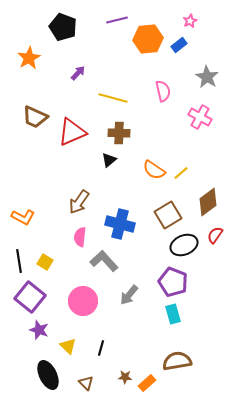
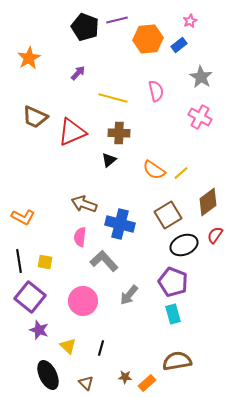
black pentagon at (63, 27): moved 22 px right
gray star at (207, 77): moved 6 px left
pink semicircle at (163, 91): moved 7 px left
brown arrow at (79, 202): moved 5 px right, 2 px down; rotated 75 degrees clockwise
yellow square at (45, 262): rotated 21 degrees counterclockwise
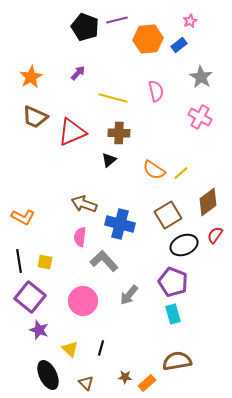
orange star at (29, 58): moved 2 px right, 19 px down
yellow triangle at (68, 346): moved 2 px right, 3 px down
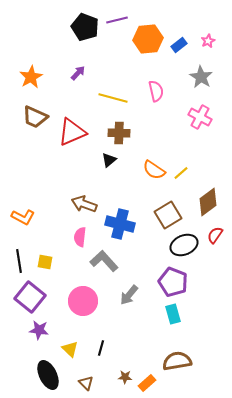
pink star at (190, 21): moved 18 px right, 20 px down
purple star at (39, 330): rotated 12 degrees counterclockwise
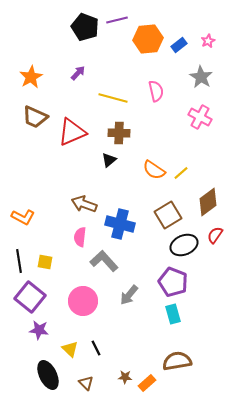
black line at (101, 348): moved 5 px left; rotated 42 degrees counterclockwise
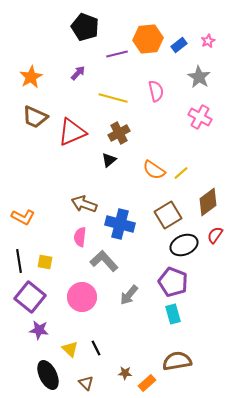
purple line at (117, 20): moved 34 px down
gray star at (201, 77): moved 2 px left
brown cross at (119, 133): rotated 30 degrees counterclockwise
pink circle at (83, 301): moved 1 px left, 4 px up
brown star at (125, 377): moved 4 px up
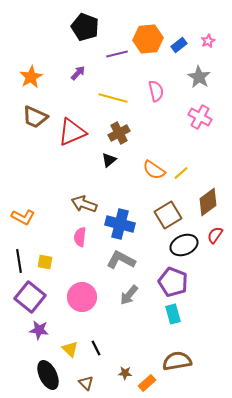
gray L-shape at (104, 261): moved 17 px right, 1 px up; rotated 20 degrees counterclockwise
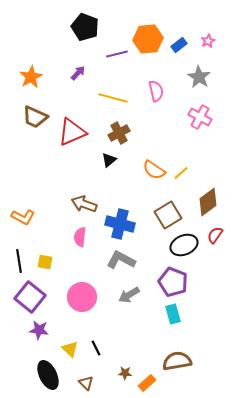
gray arrow at (129, 295): rotated 20 degrees clockwise
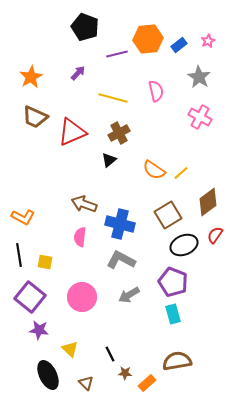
black line at (19, 261): moved 6 px up
black line at (96, 348): moved 14 px right, 6 px down
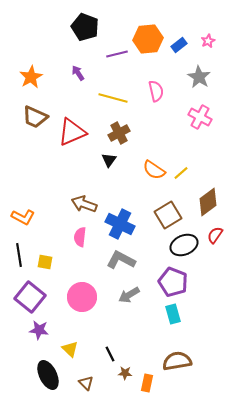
purple arrow at (78, 73): rotated 77 degrees counterclockwise
black triangle at (109, 160): rotated 14 degrees counterclockwise
blue cross at (120, 224): rotated 12 degrees clockwise
orange rectangle at (147, 383): rotated 36 degrees counterclockwise
